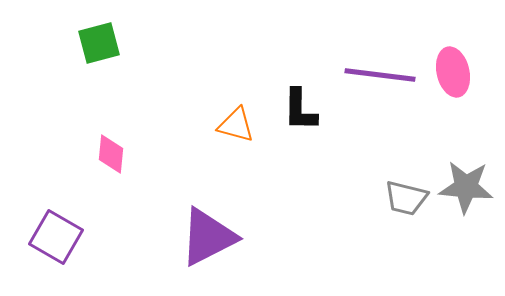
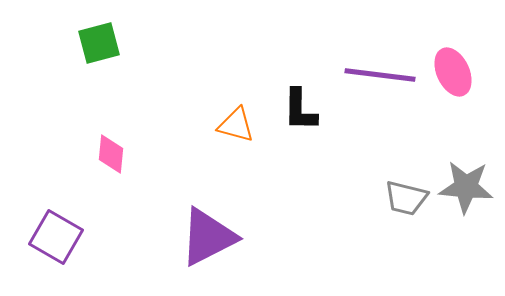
pink ellipse: rotated 12 degrees counterclockwise
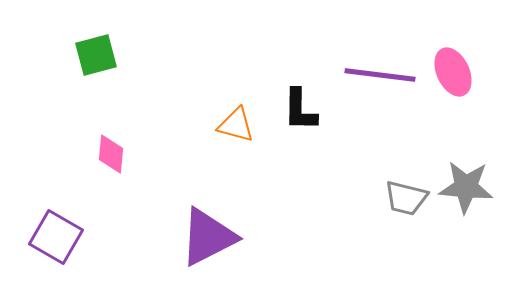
green square: moved 3 px left, 12 px down
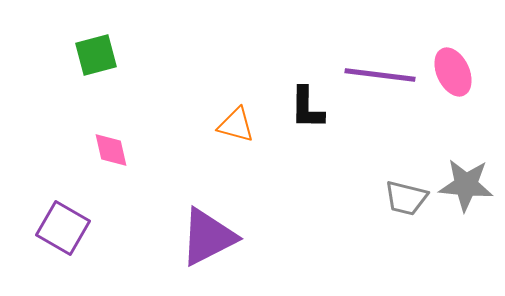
black L-shape: moved 7 px right, 2 px up
pink diamond: moved 4 px up; rotated 18 degrees counterclockwise
gray star: moved 2 px up
purple square: moved 7 px right, 9 px up
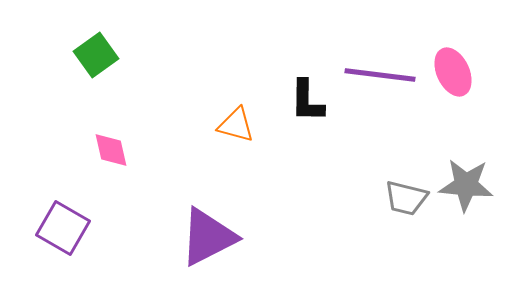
green square: rotated 21 degrees counterclockwise
black L-shape: moved 7 px up
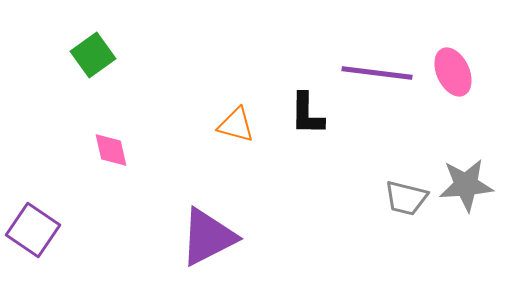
green square: moved 3 px left
purple line: moved 3 px left, 2 px up
black L-shape: moved 13 px down
gray star: rotated 10 degrees counterclockwise
purple square: moved 30 px left, 2 px down; rotated 4 degrees clockwise
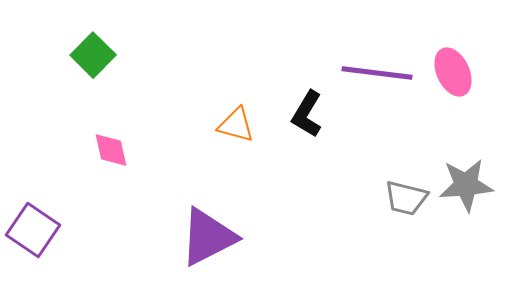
green square: rotated 9 degrees counterclockwise
black L-shape: rotated 30 degrees clockwise
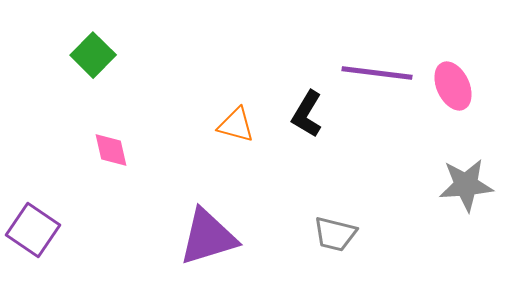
pink ellipse: moved 14 px down
gray trapezoid: moved 71 px left, 36 px down
purple triangle: rotated 10 degrees clockwise
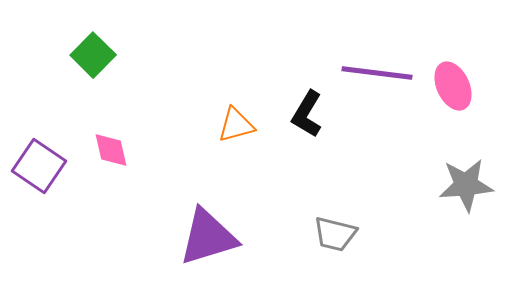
orange triangle: rotated 30 degrees counterclockwise
purple square: moved 6 px right, 64 px up
